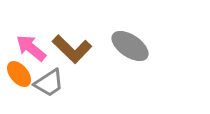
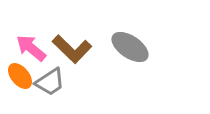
gray ellipse: moved 1 px down
orange ellipse: moved 1 px right, 2 px down
gray trapezoid: moved 1 px right, 1 px up
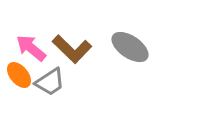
orange ellipse: moved 1 px left, 1 px up
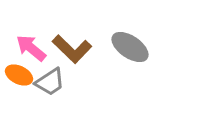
orange ellipse: rotated 24 degrees counterclockwise
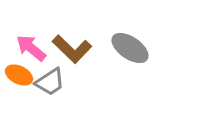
gray ellipse: moved 1 px down
